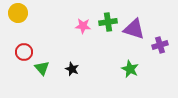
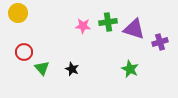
purple cross: moved 3 px up
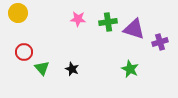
pink star: moved 5 px left, 7 px up
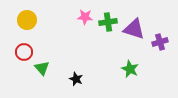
yellow circle: moved 9 px right, 7 px down
pink star: moved 7 px right, 2 px up
black star: moved 4 px right, 10 px down
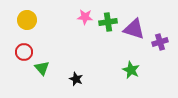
green star: moved 1 px right, 1 px down
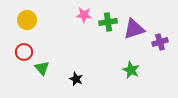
pink star: moved 1 px left, 2 px up
purple triangle: rotated 35 degrees counterclockwise
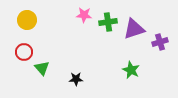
black star: rotated 24 degrees counterclockwise
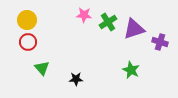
green cross: rotated 24 degrees counterclockwise
purple cross: rotated 35 degrees clockwise
red circle: moved 4 px right, 10 px up
